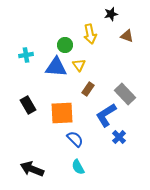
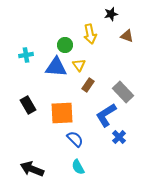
brown rectangle: moved 4 px up
gray rectangle: moved 2 px left, 2 px up
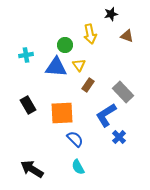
black arrow: rotated 10 degrees clockwise
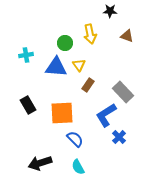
black star: moved 1 px left, 3 px up; rotated 16 degrees clockwise
green circle: moved 2 px up
black arrow: moved 8 px right, 6 px up; rotated 50 degrees counterclockwise
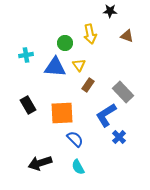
blue triangle: moved 1 px left
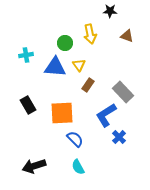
black arrow: moved 6 px left, 3 px down
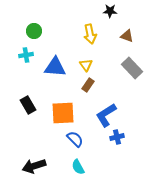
green circle: moved 31 px left, 12 px up
yellow triangle: moved 7 px right
gray rectangle: moved 9 px right, 24 px up
orange square: moved 1 px right
blue cross: moved 2 px left; rotated 32 degrees clockwise
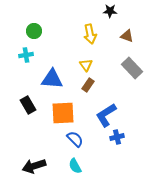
blue triangle: moved 3 px left, 12 px down
cyan semicircle: moved 3 px left, 1 px up
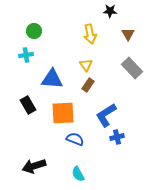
brown triangle: moved 1 px right, 2 px up; rotated 40 degrees clockwise
blue semicircle: rotated 24 degrees counterclockwise
cyan semicircle: moved 3 px right, 8 px down
